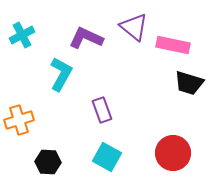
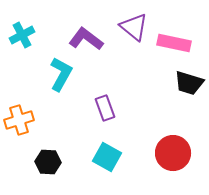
purple L-shape: moved 1 px down; rotated 12 degrees clockwise
pink rectangle: moved 1 px right, 2 px up
purple rectangle: moved 3 px right, 2 px up
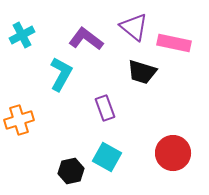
black trapezoid: moved 47 px left, 11 px up
black hexagon: moved 23 px right, 9 px down; rotated 15 degrees counterclockwise
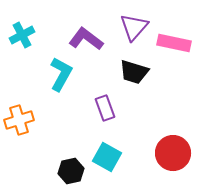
purple triangle: rotated 32 degrees clockwise
black trapezoid: moved 8 px left
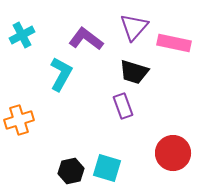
purple rectangle: moved 18 px right, 2 px up
cyan square: moved 11 px down; rotated 12 degrees counterclockwise
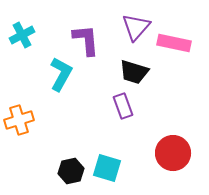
purple triangle: moved 2 px right
purple L-shape: moved 1 px down; rotated 48 degrees clockwise
